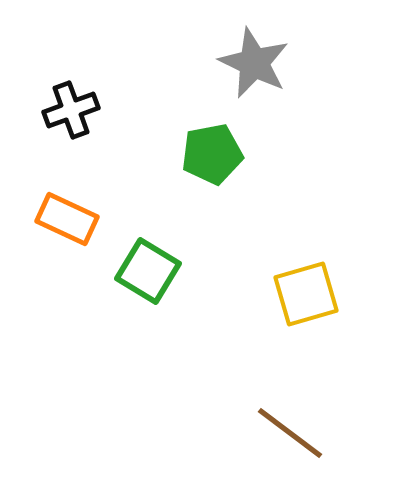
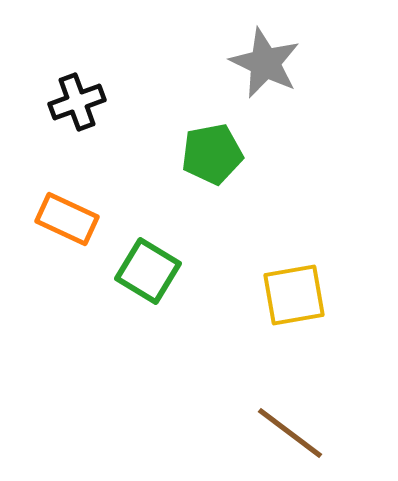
gray star: moved 11 px right
black cross: moved 6 px right, 8 px up
yellow square: moved 12 px left, 1 px down; rotated 6 degrees clockwise
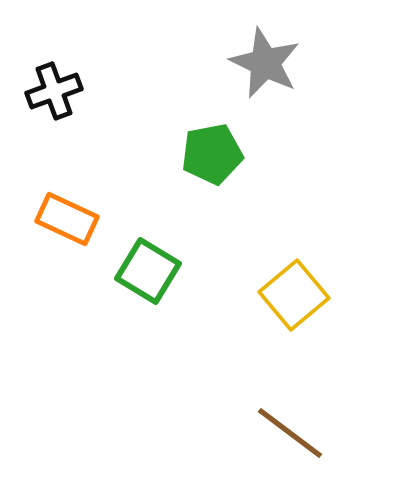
black cross: moved 23 px left, 11 px up
yellow square: rotated 30 degrees counterclockwise
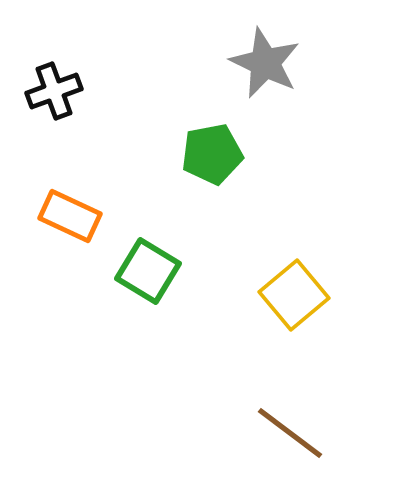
orange rectangle: moved 3 px right, 3 px up
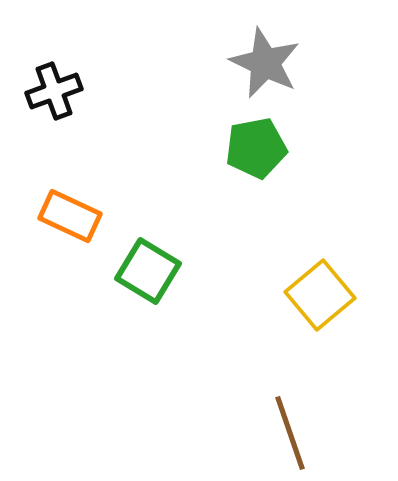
green pentagon: moved 44 px right, 6 px up
yellow square: moved 26 px right
brown line: rotated 34 degrees clockwise
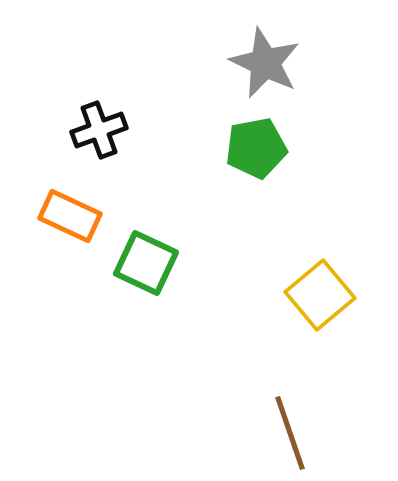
black cross: moved 45 px right, 39 px down
green square: moved 2 px left, 8 px up; rotated 6 degrees counterclockwise
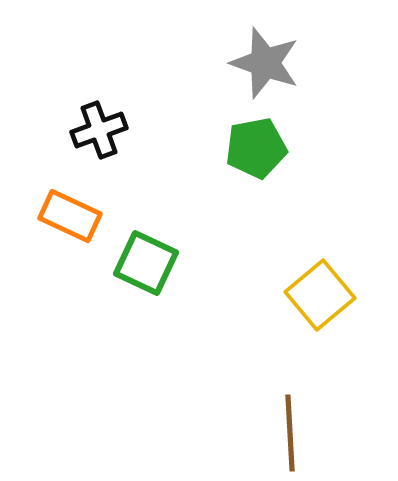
gray star: rotated 6 degrees counterclockwise
brown line: rotated 16 degrees clockwise
